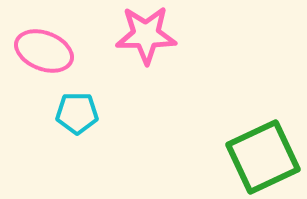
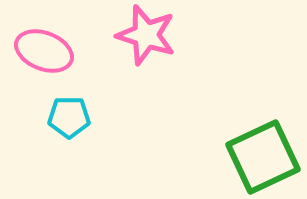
pink star: rotated 18 degrees clockwise
cyan pentagon: moved 8 px left, 4 px down
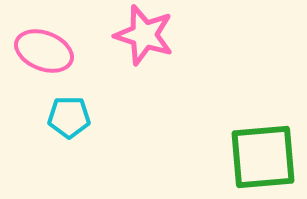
pink star: moved 2 px left
green square: rotated 20 degrees clockwise
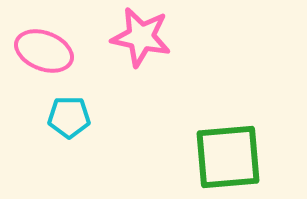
pink star: moved 3 px left, 2 px down; rotated 6 degrees counterclockwise
green square: moved 35 px left
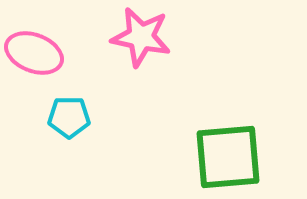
pink ellipse: moved 10 px left, 2 px down
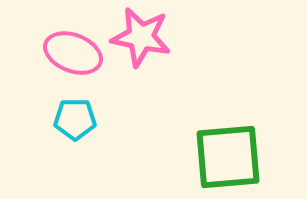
pink ellipse: moved 39 px right
cyan pentagon: moved 6 px right, 2 px down
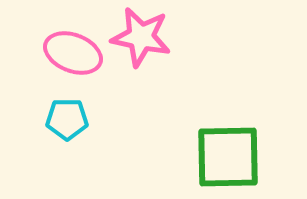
cyan pentagon: moved 8 px left
green square: rotated 4 degrees clockwise
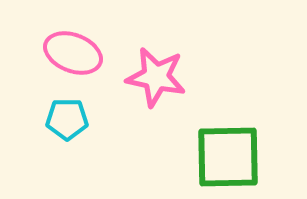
pink star: moved 15 px right, 40 px down
